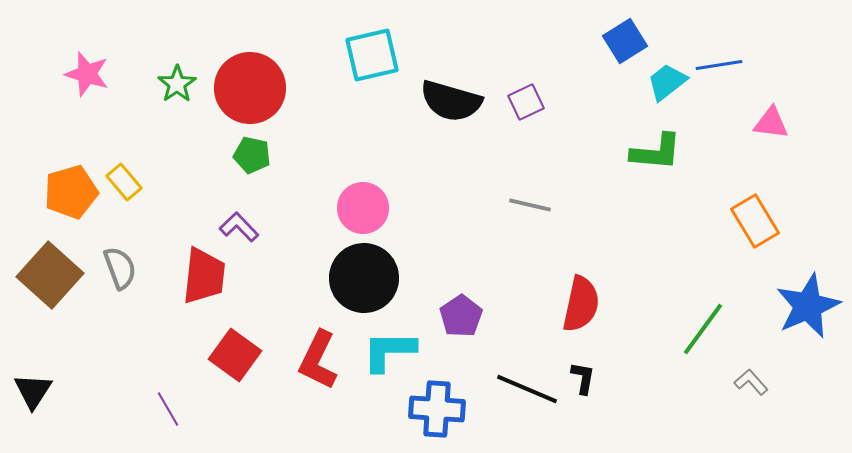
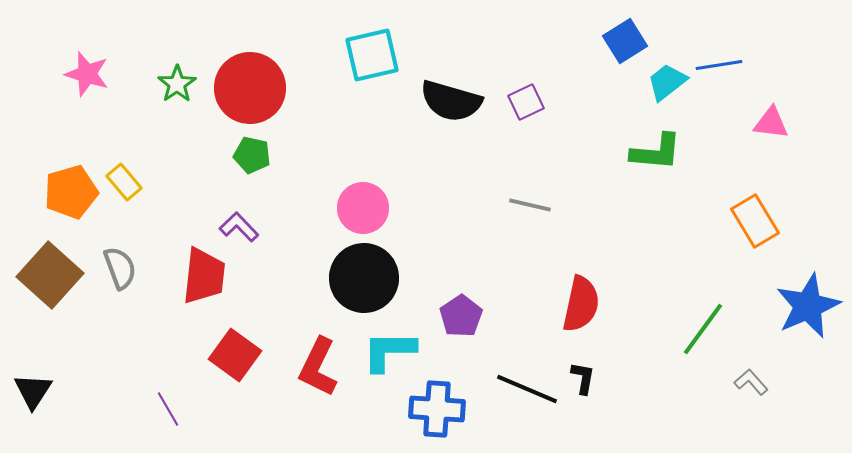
red L-shape: moved 7 px down
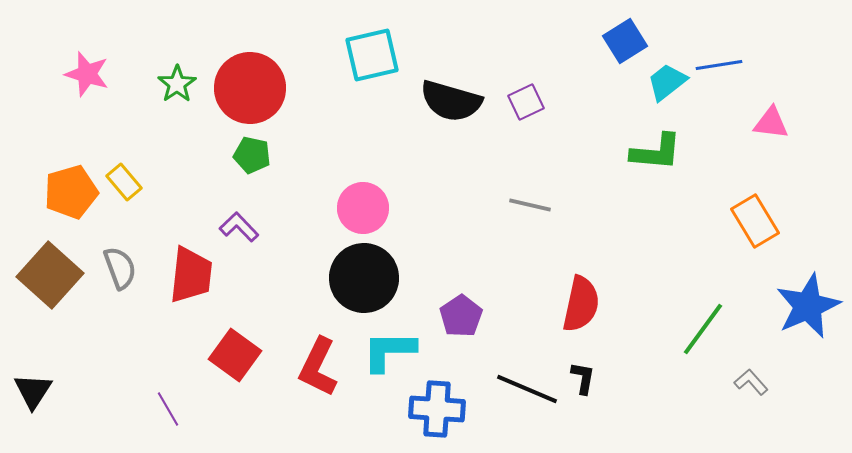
red trapezoid: moved 13 px left, 1 px up
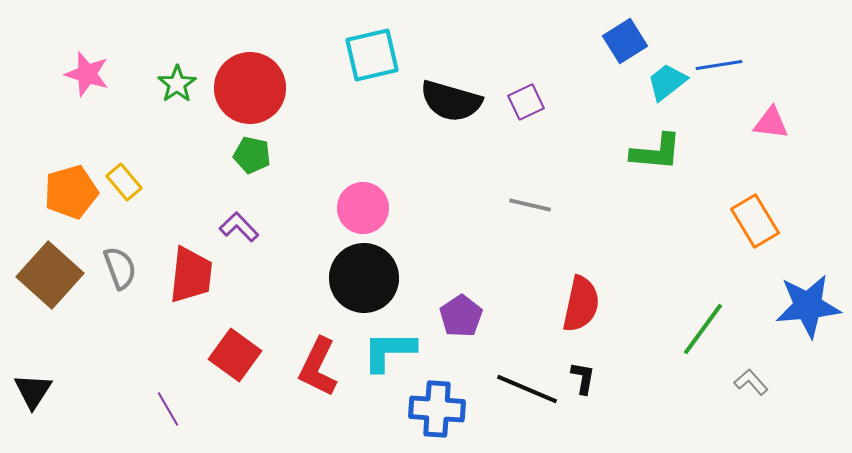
blue star: rotated 18 degrees clockwise
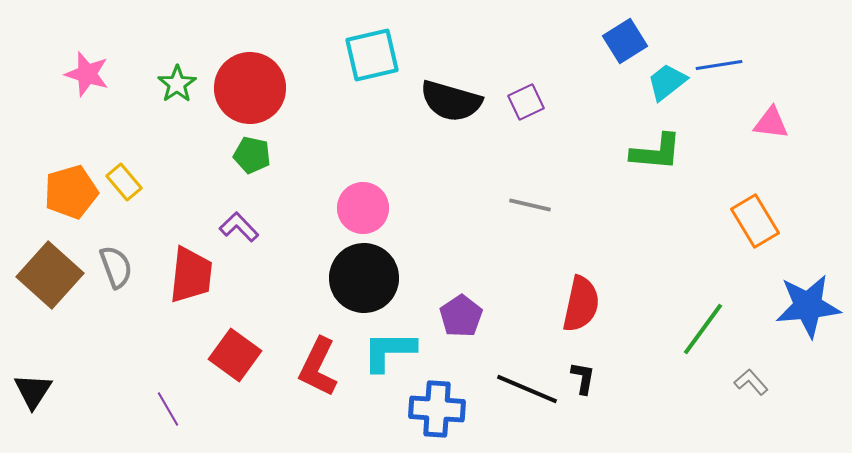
gray semicircle: moved 4 px left, 1 px up
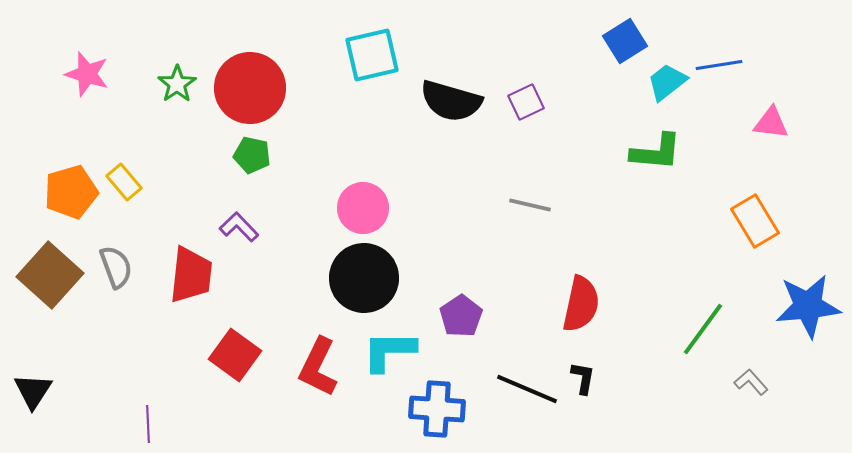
purple line: moved 20 px left, 15 px down; rotated 27 degrees clockwise
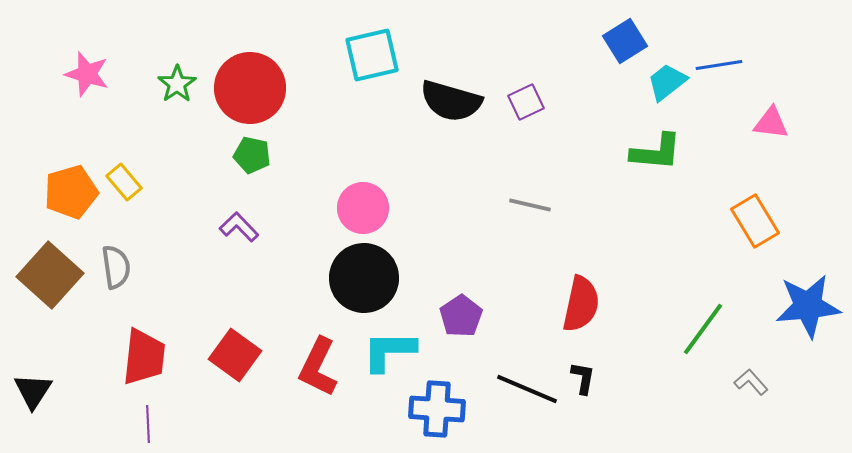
gray semicircle: rotated 12 degrees clockwise
red trapezoid: moved 47 px left, 82 px down
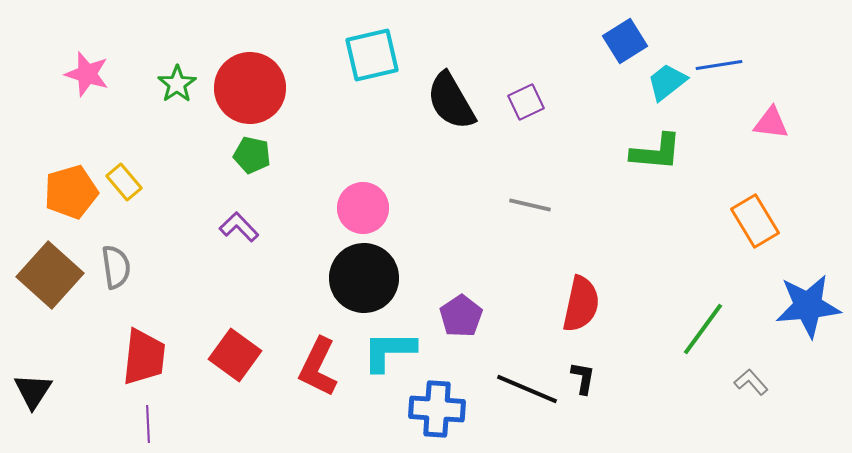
black semicircle: rotated 44 degrees clockwise
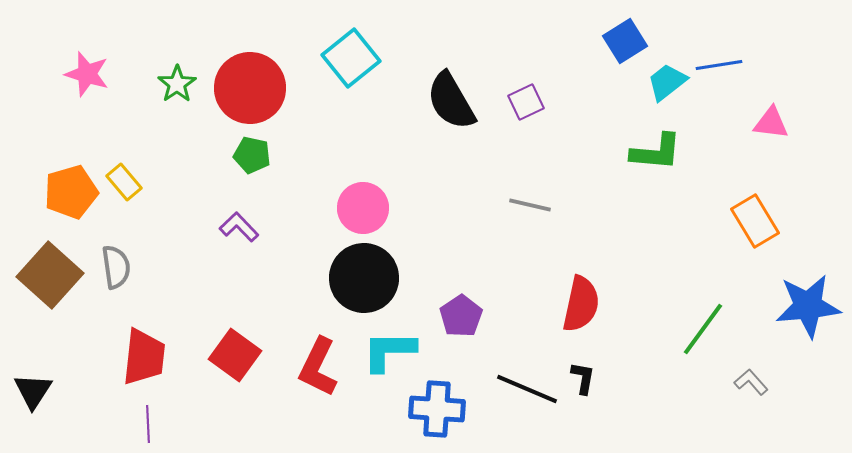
cyan square: moved 21 px left, 3 px down; rotated 26 degrees counterclockwise
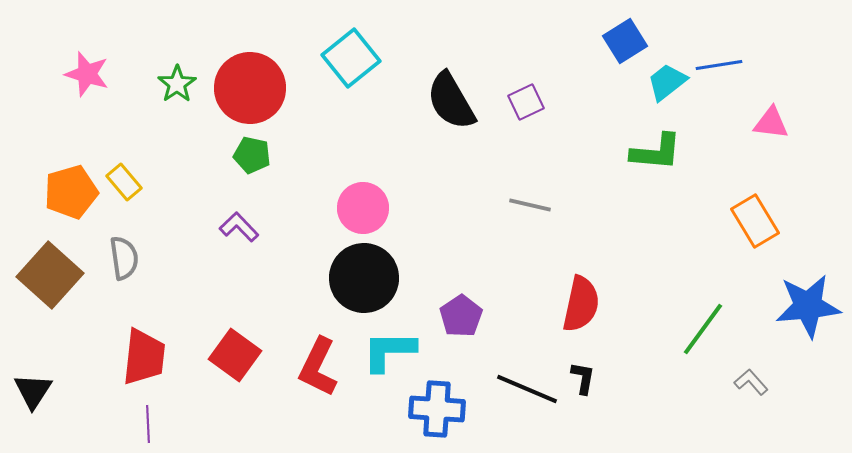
gray semicircle: moved 8 px right, 9 px up
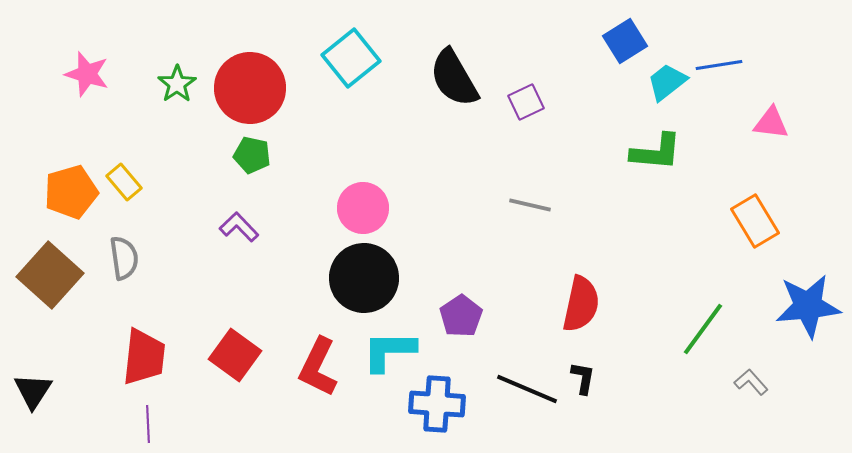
black semicircle: moved 3 px right, 23 px up
blue cross: moved 5 px up
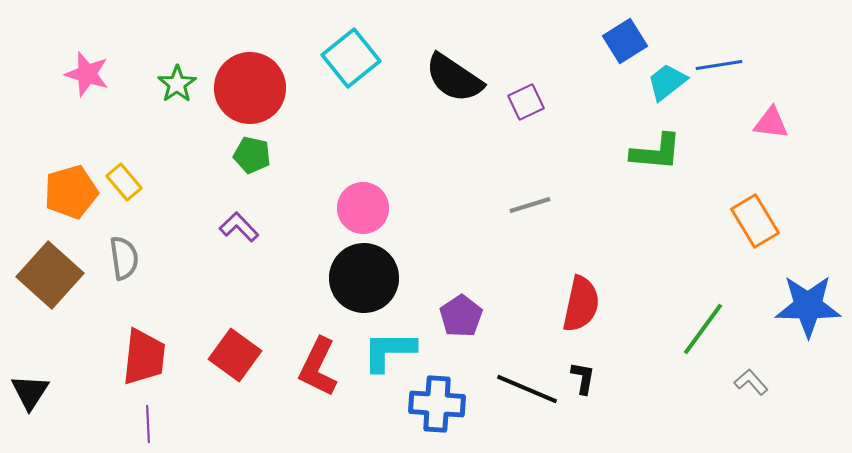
black semicircle: rotated 26 degrees counterclockwise
gray line: rotated 30 degrees counterclockwise
blue star: rotated 6 degrees clockwise
black triangle: moved 3 px left, 1 px down
